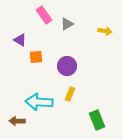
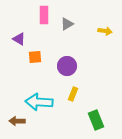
pink rectangle: rotated 36 degrees clockwise
purple triangle: moved 1 px left, 1 px up
orange square: moved 1 px left
yellow rectangle: moved 3 px right
green rectangle: moved 1 px left
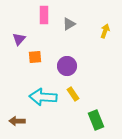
gray triangle: moved 2 px right
yellow arrow: rotated 80 degrees counterclockwise
purple triangle: rotated 40 degrees clockwise
yellow rectangle: rotated 56 degrees counterclockwise
cyan arrow: moved 4 px right, 5 px up
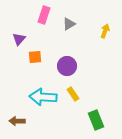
pink rectangle: rotated 18 degrees clockwise
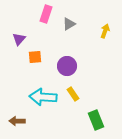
pink rectangle: moved 2 px right, 1 px up
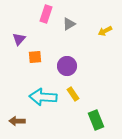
yellow arrow: rotated 136 degrees counterclockwise
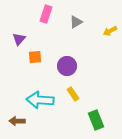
gray triangle: moved 7 px right, 2 px up
yellow arrow: moved 5 px right
cyan arrow: moved 3 px left, 3 px down
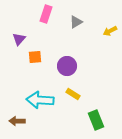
yellow rectangle: rotated 24 degrees counterclockwise
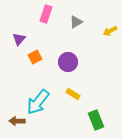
orange square: rotated 24 degrees counterclockwise
purple circle: moved 1 px right, 4 px up
cyan arrow: moved 2 px left, 2 px down; rotated 56 degrees counterclockwise
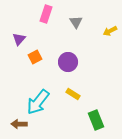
gray triangle: rotated 32 degrees counterclockwise
brown arrow: moved 2 px right, 3 px down
